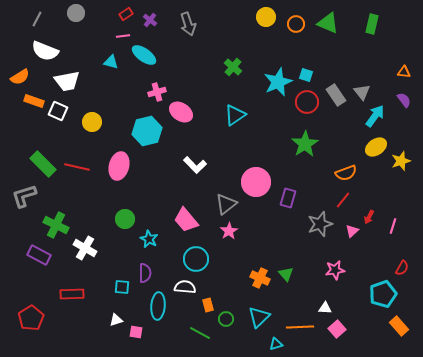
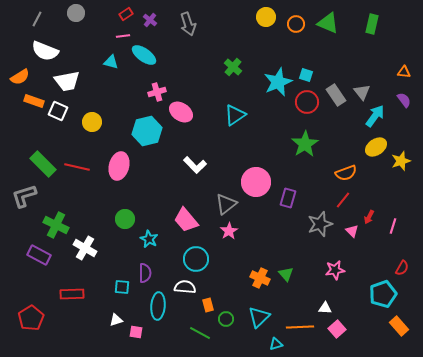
pink triangle at (352, 231): rotated 32 degrees counterclockwise
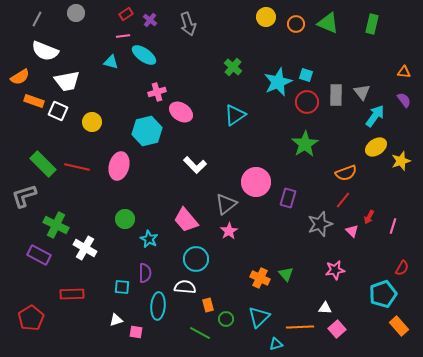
gray rectangle at (336, 95): rotated 35 degrees clockwise
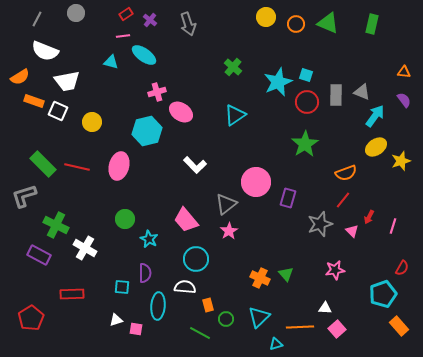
gray triangle at (362, 92): rotated 30 degrees counterclockwise
pink square at (136, 332): moved 3 px up
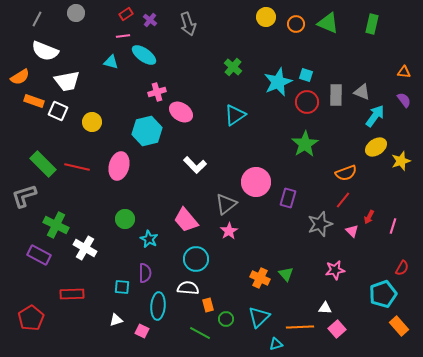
white semicircle at (185, 287): moved 3 px right, 1 px down
pink square at (136, 329): moved 6 px right, 2 px down; rotated 16 degrees clockwise
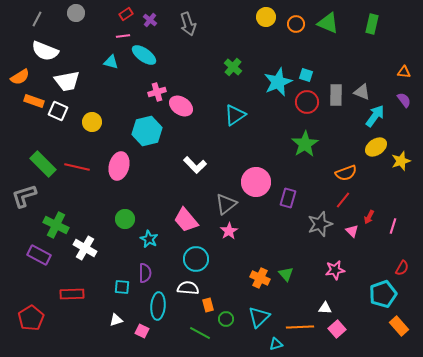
pink ellipse at (181, 112): moved 6 px up
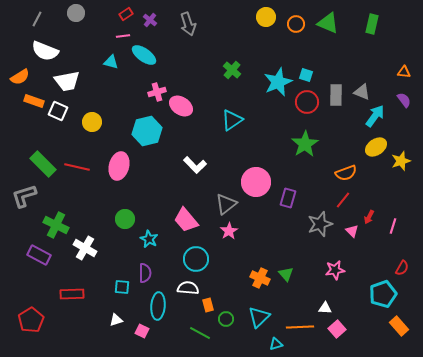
green cross at (233, 67): moved 1 px left, 3 px down
cyan triangle at (235, 115): moved 3 px left, 5 px down
red pentagon at (31, 318): moved 2 px down
